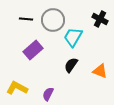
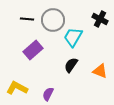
black line: moved 1 px right
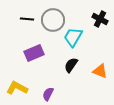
purple rectangle: moved 1 px right, 3 px down; rotated 18 degrees clockwise
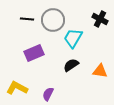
cyan trapezoid: moved 1 px down
black semicircle: rotated 21 degrees clockwise
orange triangle: rotated 14 degrees counterclockwise
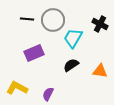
black cross: moved 5 px down
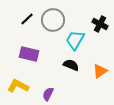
black line: rotated 48 degrees counterclockwise
cyan trapezoid: moved 2 px right, 2 px down
purple rectangle: moved 5 px left, 1 px down; rotated 36 degrees clockwise
black semicircle: rotated 56 degrees clockwise
orange triangle: rotated 42 degrees counterclockwise
yellow L-shape: moved 1 px right, 2 px up
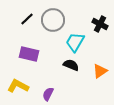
cyan trapezoid: moved 2 px down
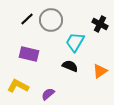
gray circle: moved 2 px left
black semicircle: moved 1 px left, 1 px down
purple semicircle: rotated 24 degrees clockwise
